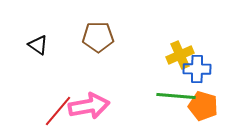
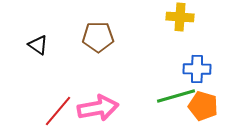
yellow cross: moved 38 px up; rotated 28 degrees clockwise
green line: rotated 21 degrees counterclockwise
pink arrow: moved 9 px right, 2 px down
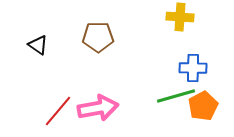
blue cross: moved 4 px left, 1 px up
orange pentagon: rotated 28 degrees clockwise
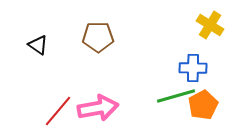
yellow cross: moved 30 px right, 8 px down; rotated 28 degrees clockwise
orange pentagon: moved 1 px up
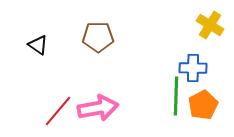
green line: rotated 72 degrees counterclockwise
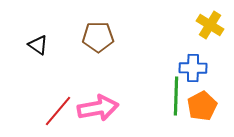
orange pentagon: moved 1 px left, 1 px down
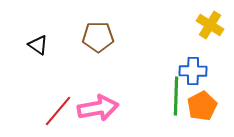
blue cross: moved 3 px down
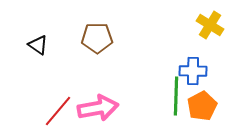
brown pentagon: moved 1 px left, 1 px down
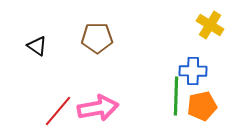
black triangle: moved 1 px left, 1 px down
orange pentagon: rotated 16 degrees clockwise
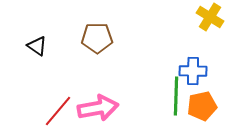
yellow cross: moved 8 px up
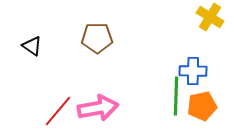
black triangle: moved 5 px left
